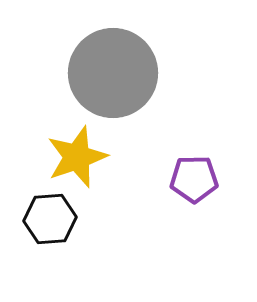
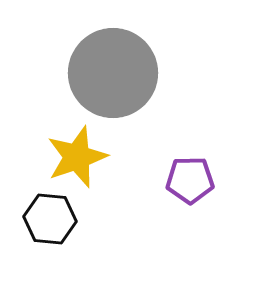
purple pentagon: moved 4 px left, 1 px down
black hexagon: rotated 9 degrees clockwise
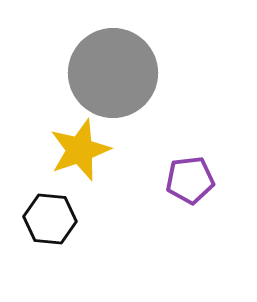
yellow star: moved 3 px right, 7 px up
purple pentagon: rotated 6 degrees counterclockwise
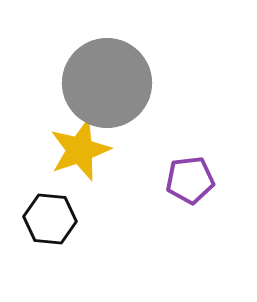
gray circle: moved 6 px left, 10 px down
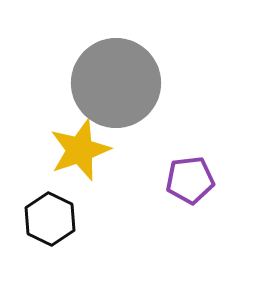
gray circle: moved 9 px right
black hexagon: rotated 21 degrees clockwise
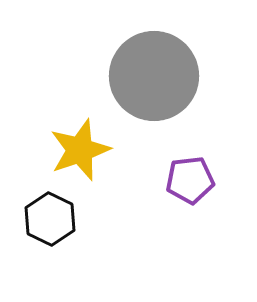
gray circle: moved 38 px right, 7 px up
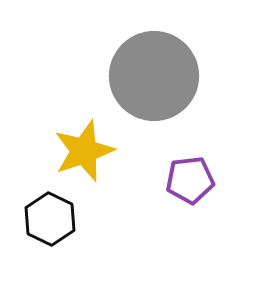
yellow star: moved 4 px right, 1 px down
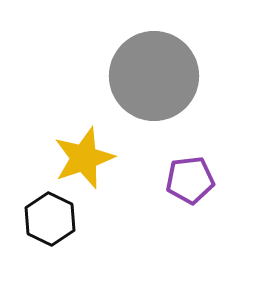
yellow star: moved 7 px down
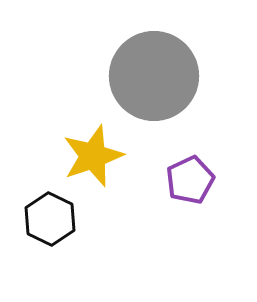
yellow star: moved 9 px right, 2 px up
purple pentagon: rotated 18 degrees counterclockwise
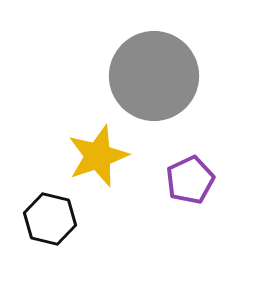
yellow star: moved 5 px right
black hexagon: rotated 12 degrees counterclockwise
